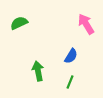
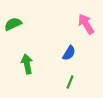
green semicircle: moved 6 px left, 1 px down
blue semicircle: moved 2 px left, 3 px up
green arrow: moved 11 px left, 7 px up
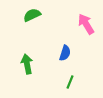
green semicircle: moved 19 px right, 9 px up
blue semicircle: moved 4 px left; rotated 14 degrees counterclockwise
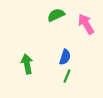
green semicircle: moved 24 px right
blue semicircle: moved 4 px down
green line: moved 3 px left, 6 px up
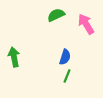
green arrow: moved 13 px left, 7 px up
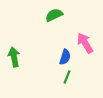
green semicircle: moved 2 px left
pink arrow: moved 1 px left, 19 px down
green line: moved 1 px down
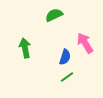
green arrow: moved 11 px right, 9 px up
green line: rotated 32 degrees clockwise
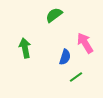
green semicircle: rotated 12 degrees counterclockwise
green line: moved 9 px right
